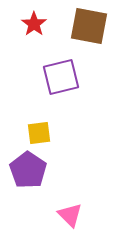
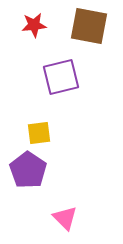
red star: moved 1 px down; rotated 30 degrees clockwise
pink triangle: moved 5 px left, 3 px down
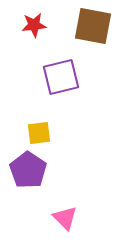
brown square: moved 4 px right
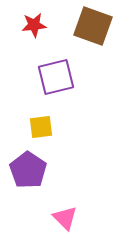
brown square: rotated 9 degrees clockwise
purple square: moved 5 px left
yellow square: moved 2 px right, 6 px up
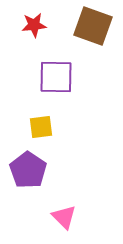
purple square: rotated 15 degrees clockwise
pink triangle: moved 1 px left, 1 px up
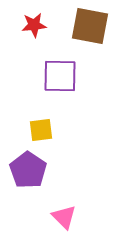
brown square: moved 3 px left; rotated 9 degrees counterclockwise
purple square: moved 4 px right, 1 px up
yellow square: moved 3 px down
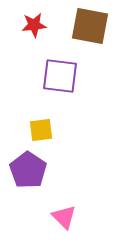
purple square: rotated 6 degrees clockwise
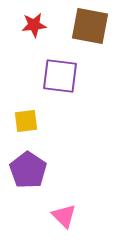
yellow square: moved 15 px left, 9 px up
pink triangle: moved 1 px up
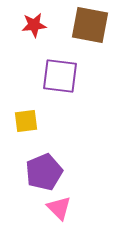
brown square: moved 1 px up
purple pentagon: moved 16 px right, 2 px down; rotated 15 degrees clockwise
pink triangle: moved 5 px left, 8 px up
